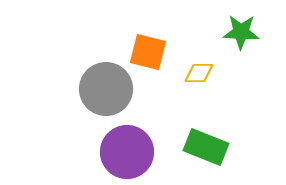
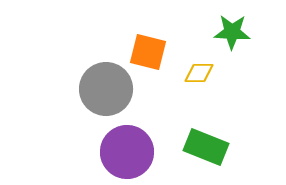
green star: moved 9 px left
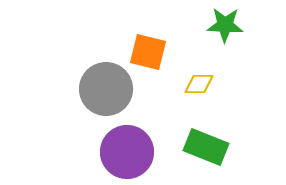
green star: moved 7 px left, 7 px up
yellow diamond: moved 11 px down
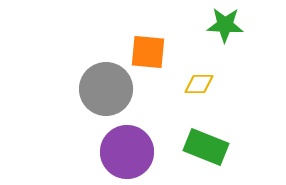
orange square: rotated 9 degrees counterclockwise
